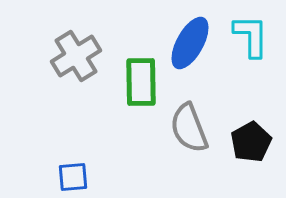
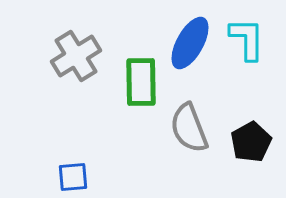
cyan L-shape: moved 4 px left, 3 px down
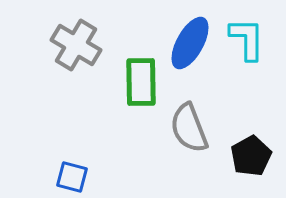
gray cross: moved 11 px up; rotated 27 degrees counterclockwise
black pentagon: moved 14 px down
blue square: moved 1 px left; rotated 20 degrees clockwise
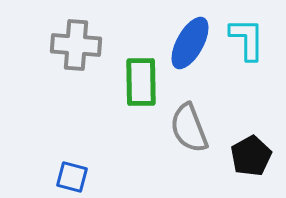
gray cross: rotated 27 degrees counterclockwise
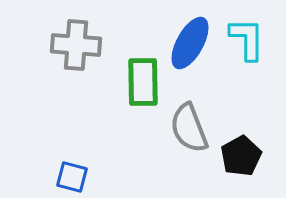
green rectangle: moved 2 px right
black pentagon: moved 10 px left
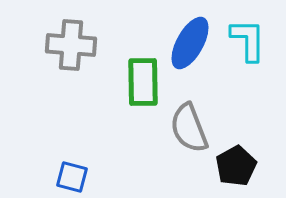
cyan L-shape: moved 1 px right, 1 px down
gray cross: moved 5 px left
black pentagon: moved 5 px left, 10 px down
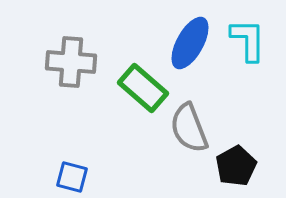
gray cross: moved 17 px down
green rectangle: moved 6 px down; rotated 48 degrees counterclockwise
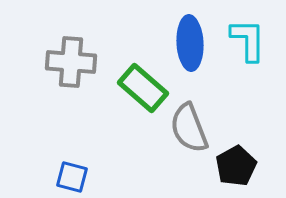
blue ellipse: rotated 32 degrees counterclockwise
